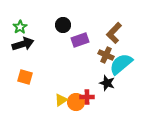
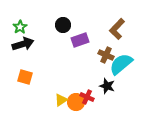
brown L-shape: moved 3 px right, 4 px up
black star: moved 3 px down
red cross: rotated 24 degrees clockwise
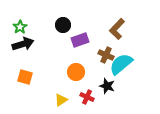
orange circle: moved 30 px up
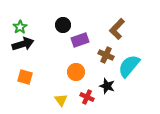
cyan semicircle: moved 8 px right, 2 px down; rotated 10 degrees counterclockwise
yellow triangle: rotated 32 degrees counterclockwise
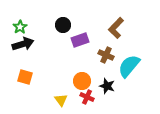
brown L-shape: moved 1 px left, 1 px up
orange circle: moved 6 px right, 9 px down
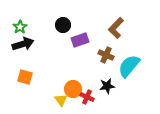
orange circle: moved 9 px left, 8 px down
black star: rotated 28 degrees counterclockwise
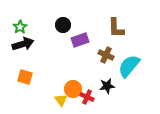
brown L-shape: rotated 45 degrees counterclockwise
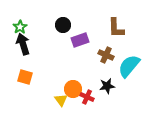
black arrow: rotated 90 degrees counterclockwise
